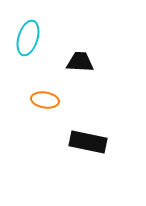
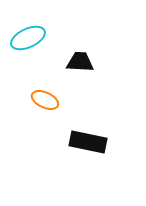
cyan ellipse: rotated 48 degrees clockwise
orange ellipse: rotated 16 degrees clockwise
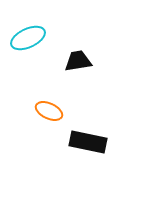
black trapezoid: moved 2 px left, 1 px up; rotated 12 degrees counterclockwise
orange ellipse: moved 4 px right, 11 px down
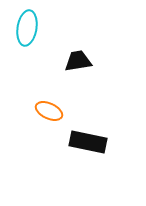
cyan ellipse: moved 1 px left, 10 px up; rotated 56 degrees counterclockwise
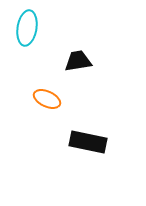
orange ellipse: moved 2 px left, 12 px up
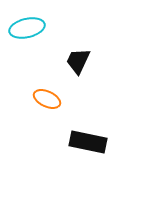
cyan ellipse: rotated 68 degrees clockwise
black trapezoid: rotated 56 degrees counterclockwise
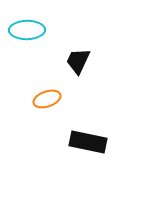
cyan ellipse: moved 2 px down; rotated 12 degrees clockwise
orange ellipse: rotated 44 degrees counterclockwise
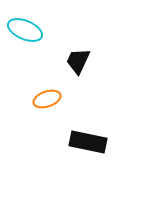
cyan ellipse: moved 2 px left; rotated 24 degrees clockwise
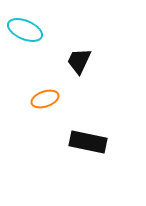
black trapezoid: moved 1 px right
orange ellipse: moved 2 px left
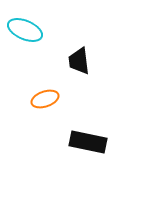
black trapezoid: rotated 32 degrees counterclockwise
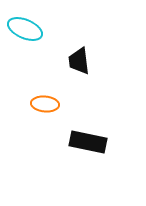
cyan ellipse: moved 1 px up
orange ellipse: moved 5 px down; rotated 24 degrees clockwise
